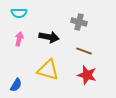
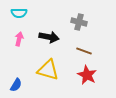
red star: rotated 12 degrees clockwise
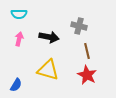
cyan semicircle: moved 1 px down
gray cross: moved 4 px down
brown line: moved 3 px right; rotated 56 degrees clockwise
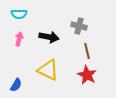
yellow triangle: rotated 10 degrees clockwise
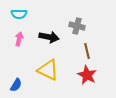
gray cross: moved 2 px left
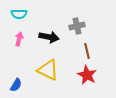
gray cross: rotated 28 degrees counterclockwise
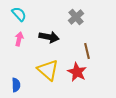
cyan semicircle: rotated 133 degrees counterclockwise
gray cross: moved 1 px left, 9 px up; rotated 28 degrees counterclockwise
yellow triangle: rotated 15 degrees clockwise
red star: moved 10 px left, 3 px up
blue semicircle: rotated 32 degrees counterclockwise
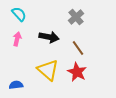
pink arrow: moved 2 px left
brown line: moved 9 px left, 3 px up; rotated 21 degrees counterclockwise
blue semicircle: rotated 96 degrees counterclockwise
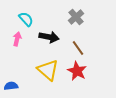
cyan semicircle: moved 7 px right, 5 px down
red star: moved 1 px up
blue semicircle: moved 5 px left, 1 px down
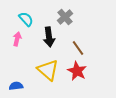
gray cross: moved 11 px left
black arrow: rotated 72 degrees clockwise
blue semicircle: moved 5 px right
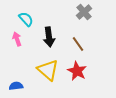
gray cross: moved 19 px right, 5 px up
pink arrow: rotated 32 degrees counterclockwise
brown line: moved 4 px up
